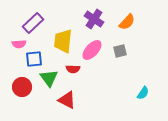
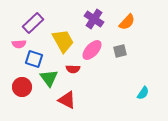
yellow trapezoid: rotated 145 degrees clockwise
blue square: rotated 24 degrees clockwise
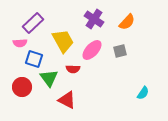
pink semicircle: moved 1 px right, 1 px up
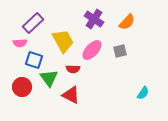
blue square: moved 1 px down
red triangle: moved 4 px right, 5 px up
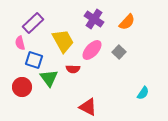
pink semicircle: rotated 80 degrees clockwise
gray square: moved 1 px left, 1 px down; rotated 32 degrees counterclockwise
red triangle: moved 17 px right, 12 px down
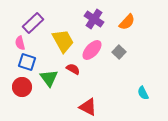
blue square: moved 7 px left, 2 px down
red semicircle: rotated 152 degrees counterclockwise
cyan semicircle: rotated 120 degrees clockwise
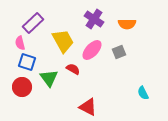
orange semicircle: moved 2 px down; rotated 48 degrees clockwise
gray square: rotated 24 degrees clockwise
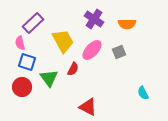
red semicircle: rotated 88 degrees clockwise
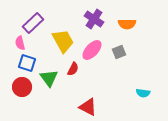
blue square: moved 1 px down
cyan semicircle: rotated 56 degrees counterclockwise
